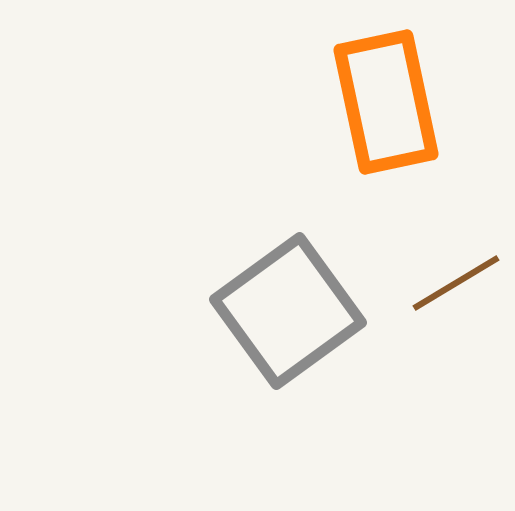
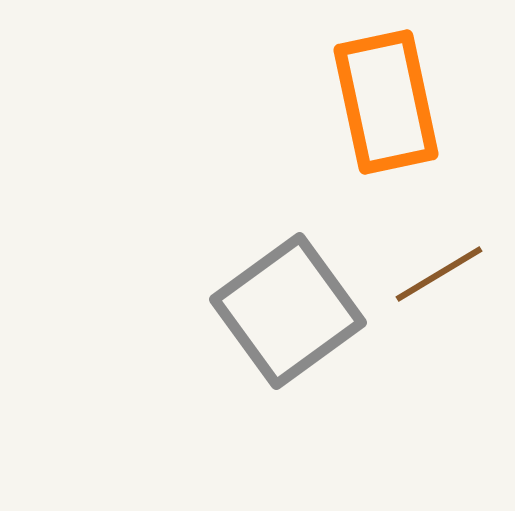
brown line: moved 17 px left, 9 px up
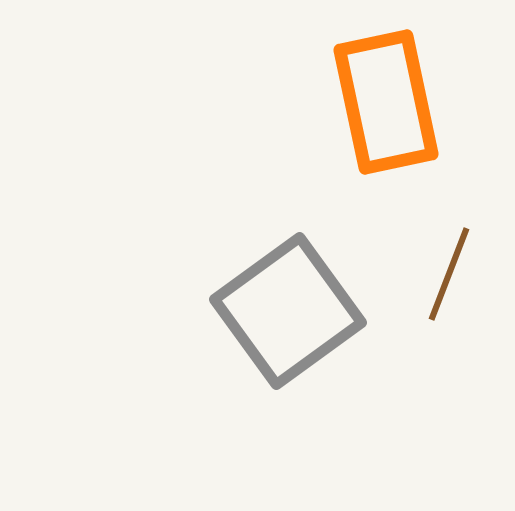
brown line: moved 10 px right; rotated 38 degrees counterclockwise
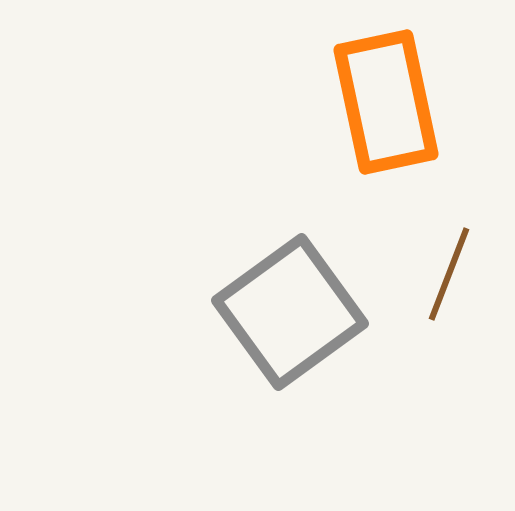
gray square: moved 2 px right, 1 px down
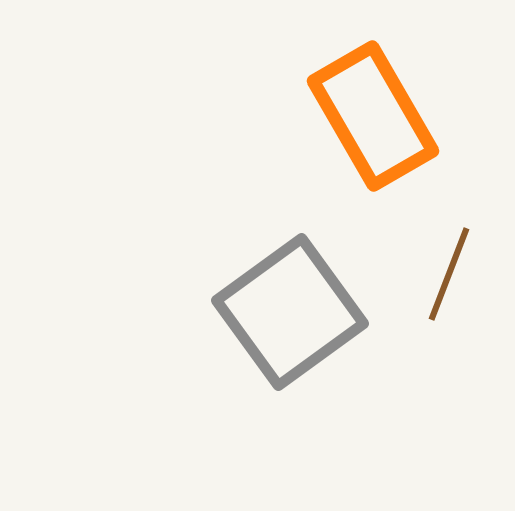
orange rectangle: moved 13 px left, 14 px down; rotated 18 degrees counterclockwise
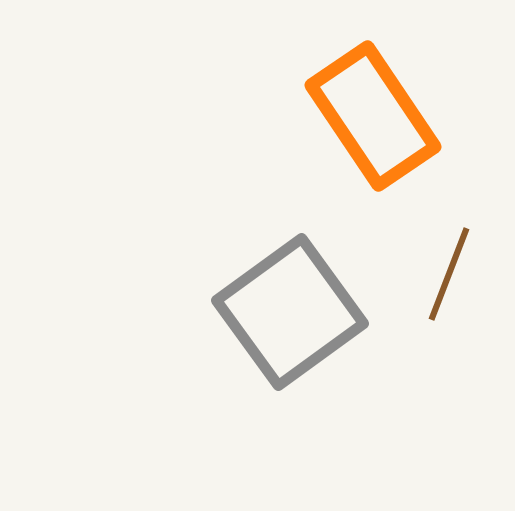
orange rectangle: rotated 4 degrees counterclockwise
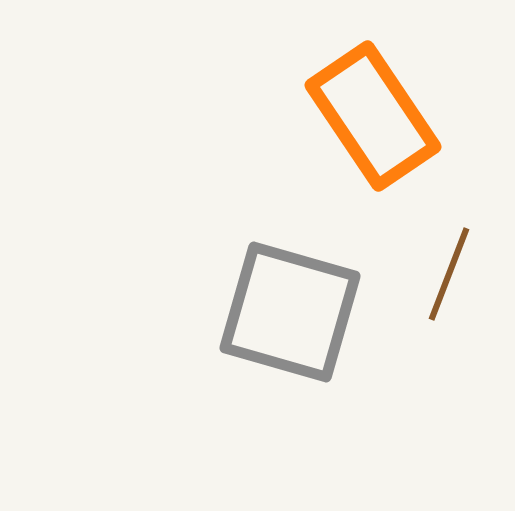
gray square: rotated 38 degrees counterclockwise
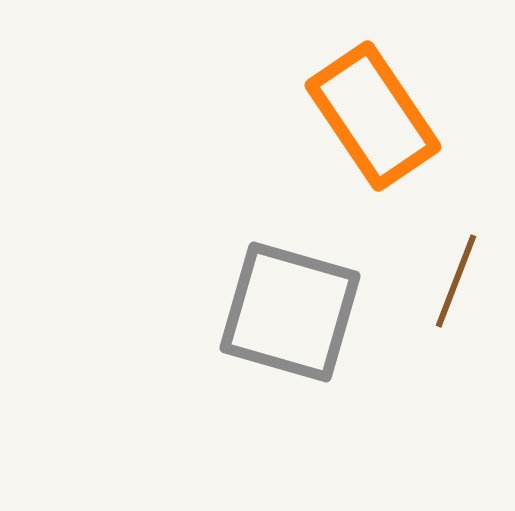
brown line: moved 7 px right, 7 px down
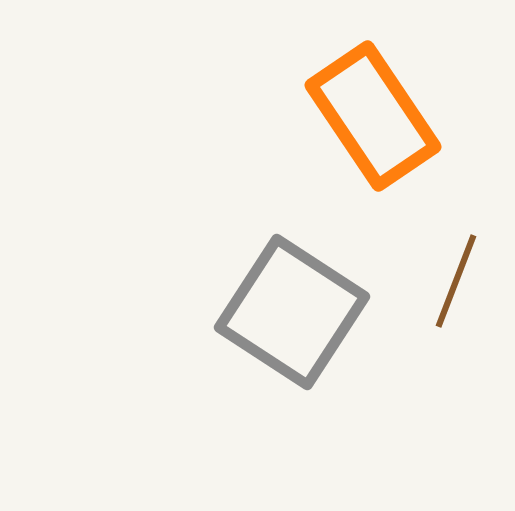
gray square: moved 2 px right; rotated 17 degrees clockwise
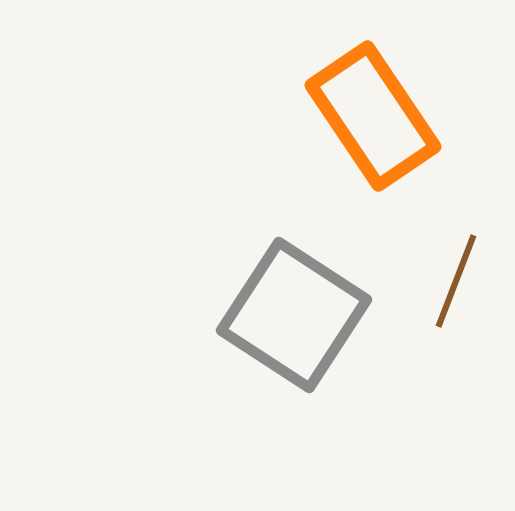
gray square: moved 2 px right, 3 px down
